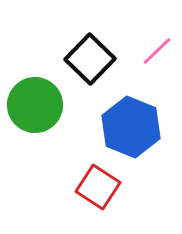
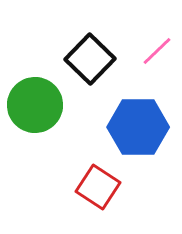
blue hexagon: moved 7 px right; rotated 22 degrees counterclockwise
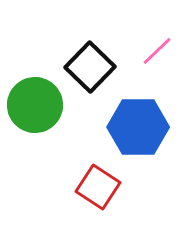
black square: moved 8 px down
